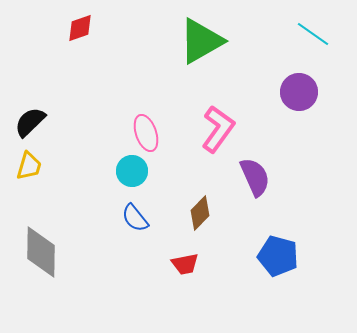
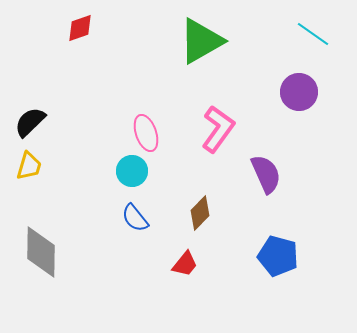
purple semicircle: moved 11 px right, 3 px up
red trapezoid: rotated 40 degrees counterclockwise
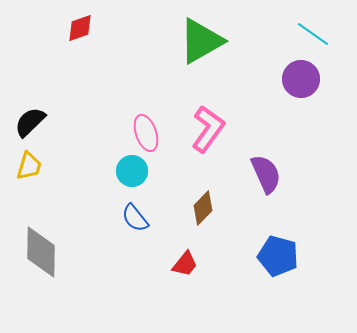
purple circle: moved 2 px right, 13 px up
pink L-shape: moved 10 px left
brown diamond: moved 3 px right, 5 px up
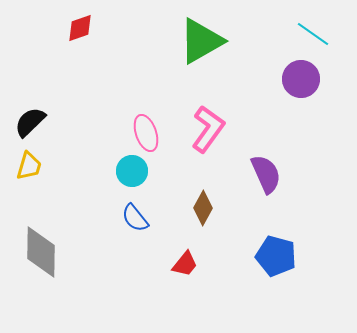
brown diamond: rotated 16 degrees counterclockwise
blue pentagon: moved 2 px left
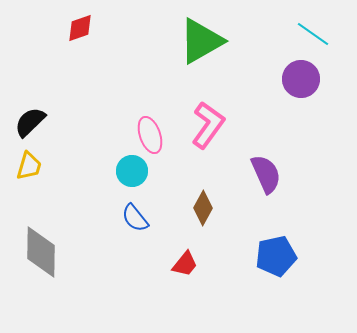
pink L-shape: moved 4 px up
pink ellipse: moved 4 px right, 2 px down
blue pentagon: rotated 27 degrees counterclockwise
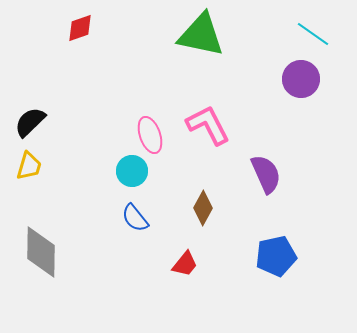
green triangle: moved 6 px up; rotated 42 degrees clockwise
pink L-shape: rotated 63 degrees counterclockwise
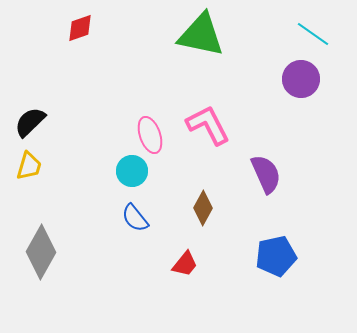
gray diamond: rotated 28 degrees clockwise
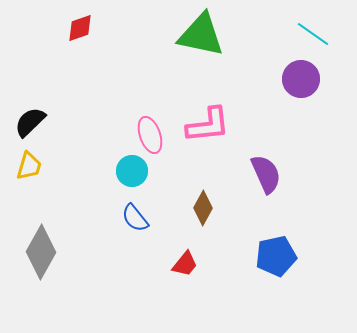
pink L-shape: rotated 111 degrees clockwise
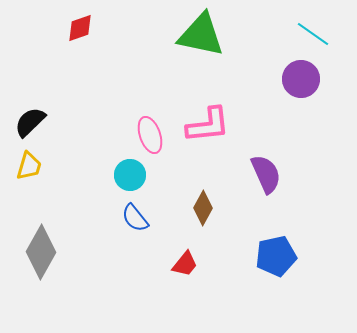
cyan circle: moved 2 px left, 4 px down
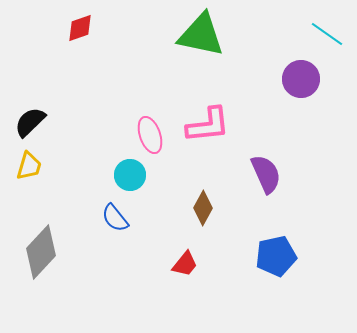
cyan line: moved 14 px right
blue semicircle: moved 20 px left
gray diamond: rotated 14 degrees clockwise
